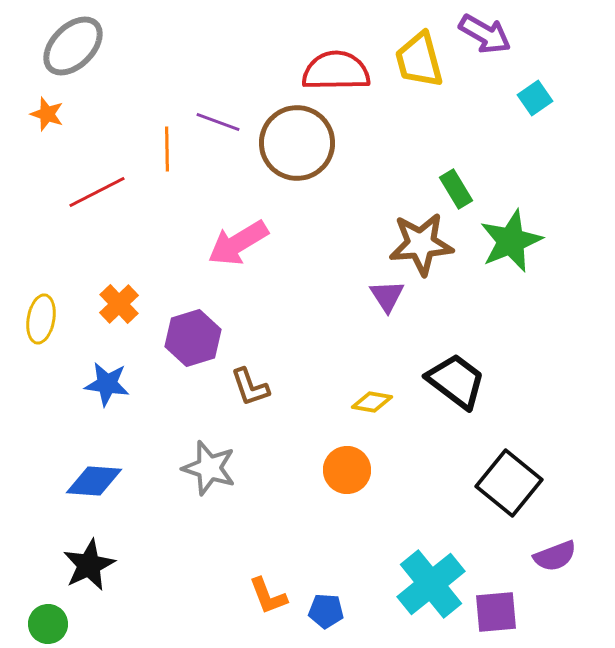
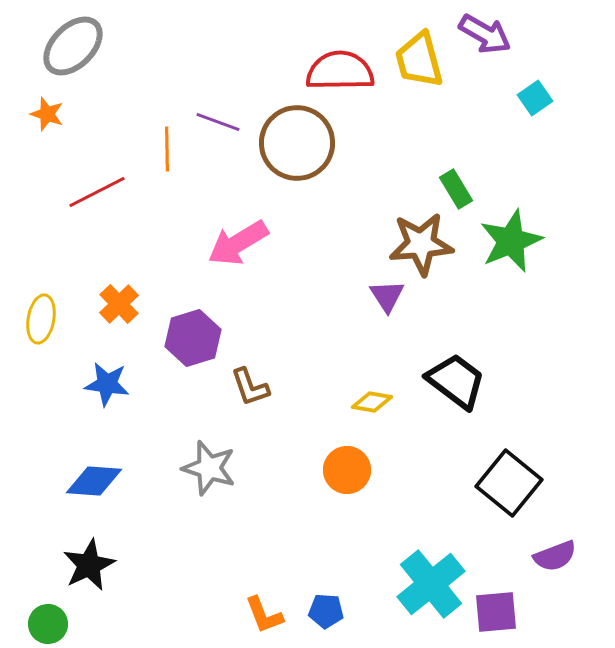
red semicircle: moved 4 px right
orange L-shape: moved 4 px left, 19 px down
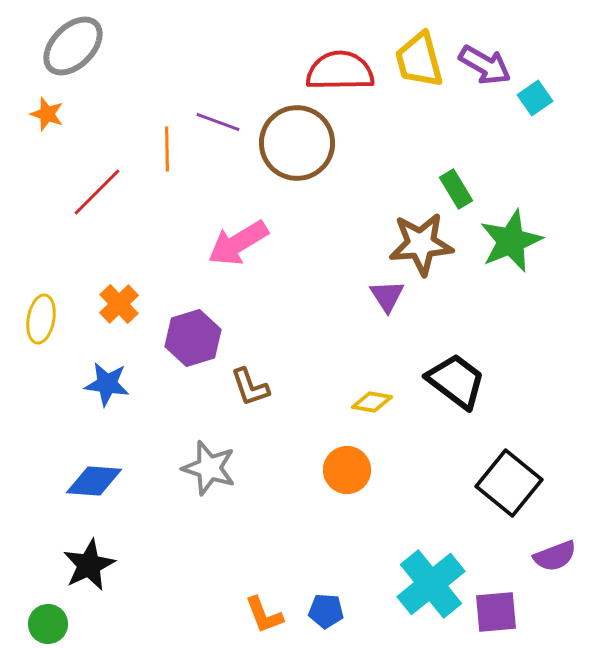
purple arrow: moved 31 px down
red line: rotated 18 degrees counterclockwise
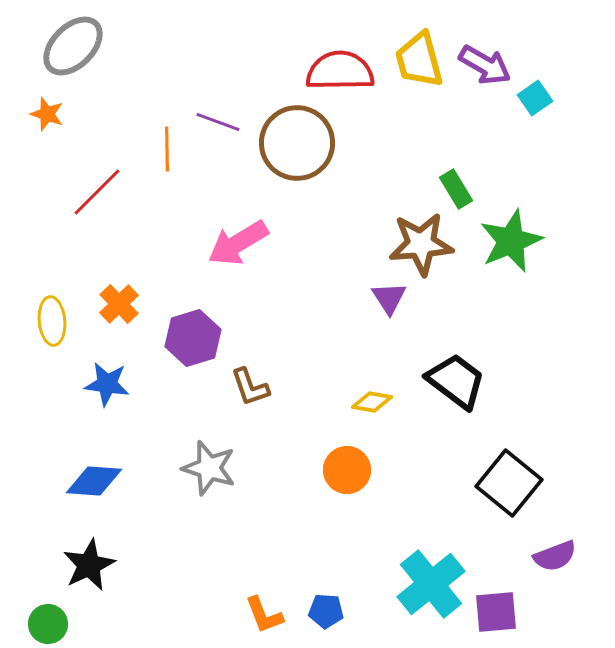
purple triangle: moved 2 px right, 2 px down
yellow ellipse: moved 11 px right, 2 px down; rotated 15 degrees counterclockwise
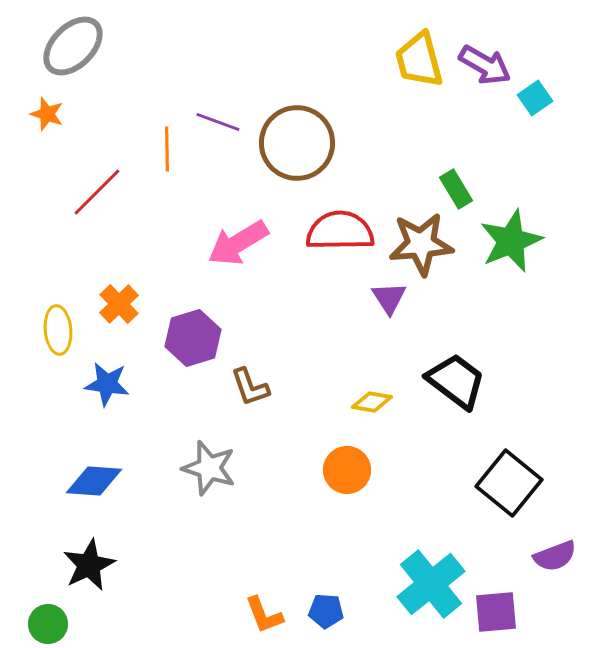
red semicircle: moved 160 px down
yellow ellipse: moved 6 px right, 9 px down
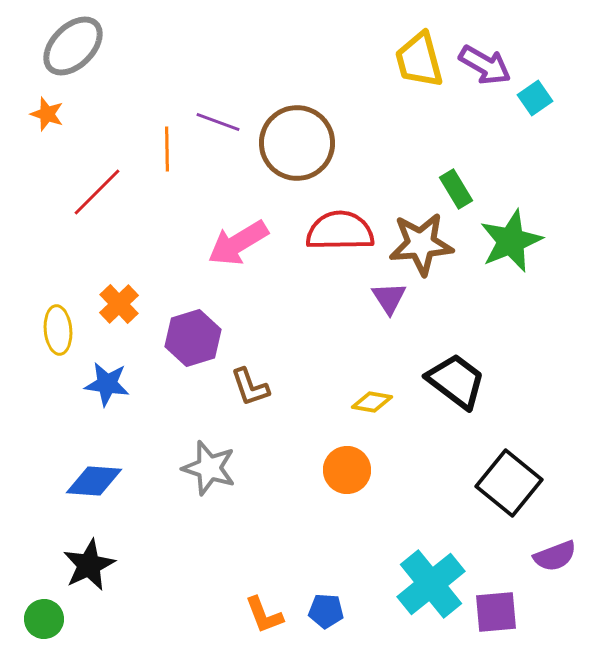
green circle: moved 4 px left, 5 px up
